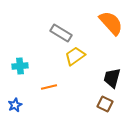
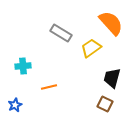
yellow trapezoid: moved 16 px right, 8 px up
cyan cross: moved 3 px right
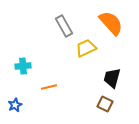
gray rectangle: moved 3 px right, 7 px up; rotated 30 degrees clockwise
yellow trapezoid: moved 5 px left; rotated 10 degrees clockwise
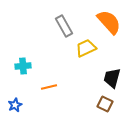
orange semicircle: moved 2 px left, 1 px up
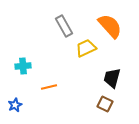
orange semicircle: moved 1 px right, 4 px down
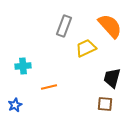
gray rectangle: rotated 50 degrees clockwise
brown square: rotated 21 degrees counterclockwise
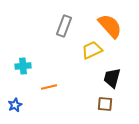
yellow trapezoid: moved 6 px right, 2 px down
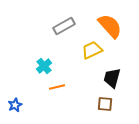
gray rectangle: rotated 40 degrees clockwise
cyan cross: moved 21 px right; rotated 35 degrees counterclockwise
orange line: moved 8 px right
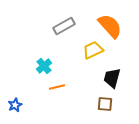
yellow trapezoid: moved 1 px right
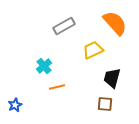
orange semicircle: moved 5 px right, 3 px up
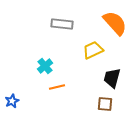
gray rectangle: moved 2 px left, 2 px up; rotated 35 degrees clockwise
cyan cross: moved 1 px right
blue star: moved 3 px left, 4 px up
